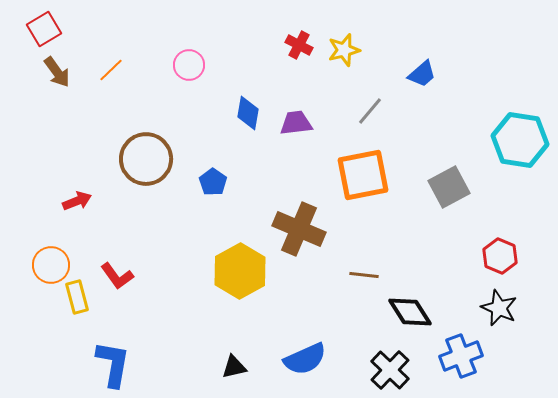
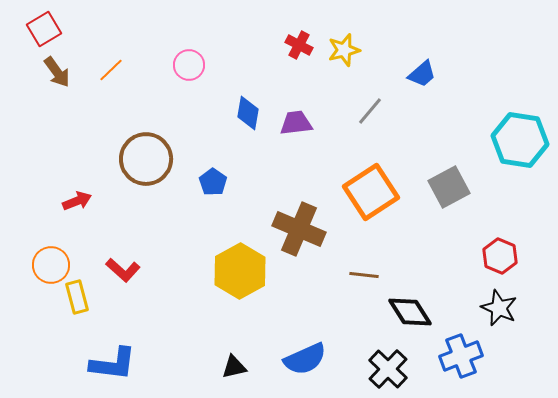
orange square: moved 8 px right, 17 px down; rotated 22 degrees counterclockwise
red L-shape: moved 6 px right, 6 px up; rotated 12 degrees counterclockwise
blue L-shape: rotated 87 degrees clockwise
black cross: moved 2 px left, 1 px up
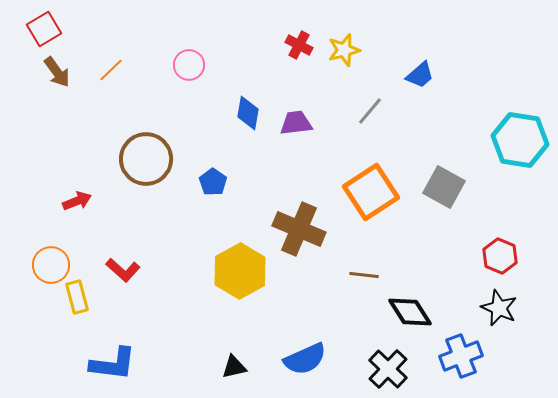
blue trapezoid: moved 2 px left, 1 px down
gray square: moved 5 px left; rotated 33 degrees counterclockwise
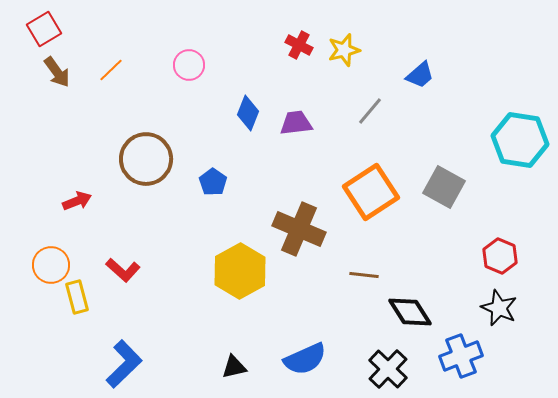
blue diamond: rotated 12 degrees clockwise
blue L-shape: moved 11 px right; rotated 51 degrees counterclockwise
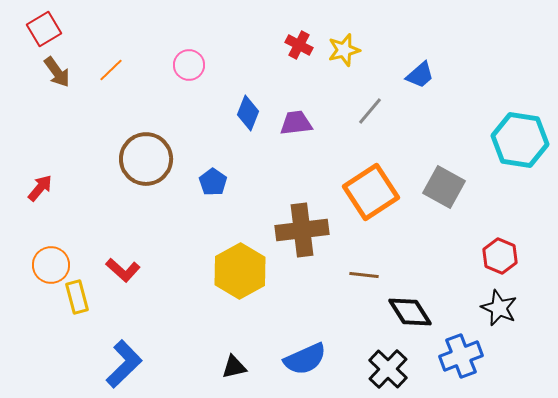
red arrow: moved 37 px left, 13 px up; rotated 28 degrees counterclockwise
brown cross: moved 3 px right, 1 px down; rotated 30 degrees counterclockwise
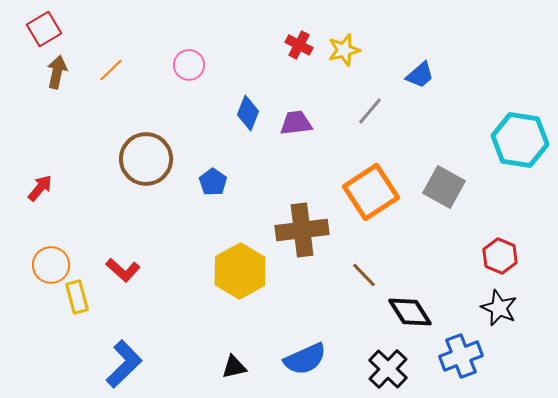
brown arrow: rotated 132 degrees counterclockwise
brown line: rotated 40 degrees clockwise
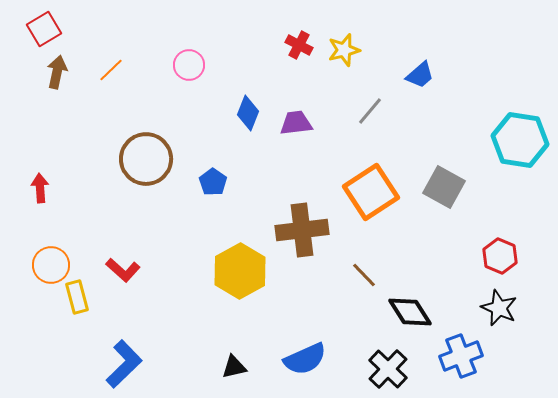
red arrow: rotated 44 degrees counterclockwise
